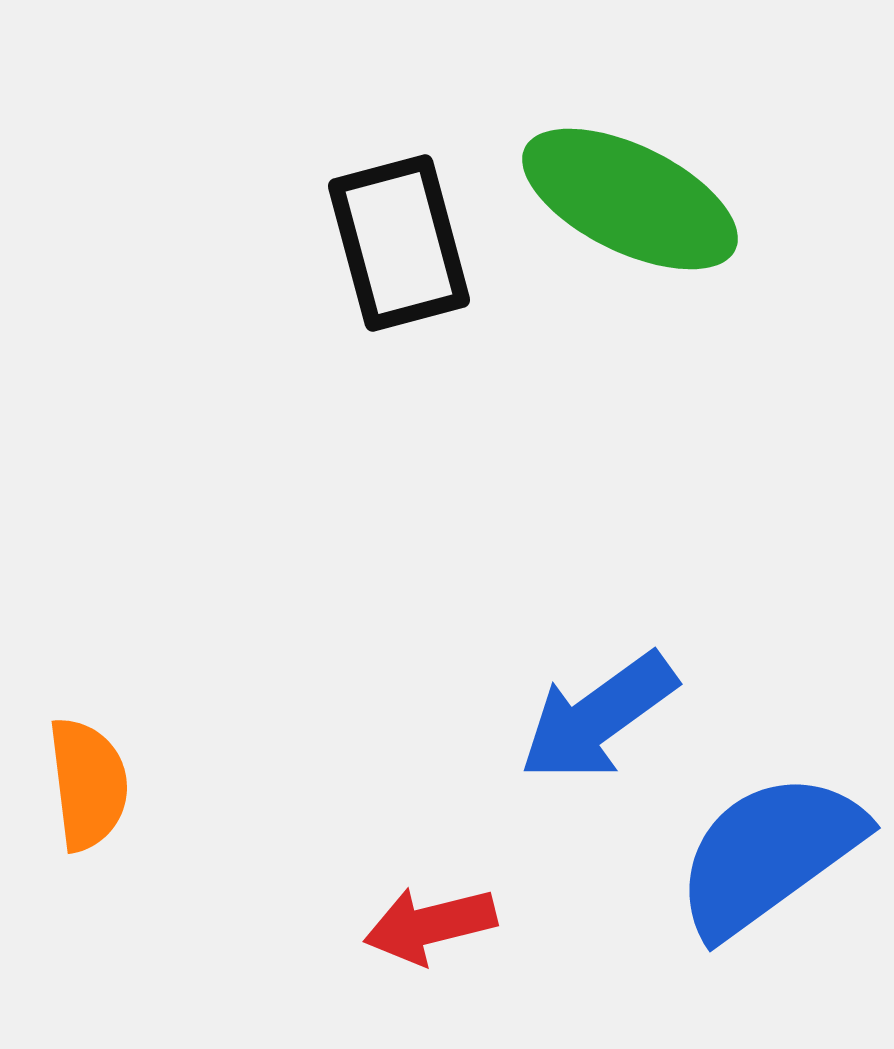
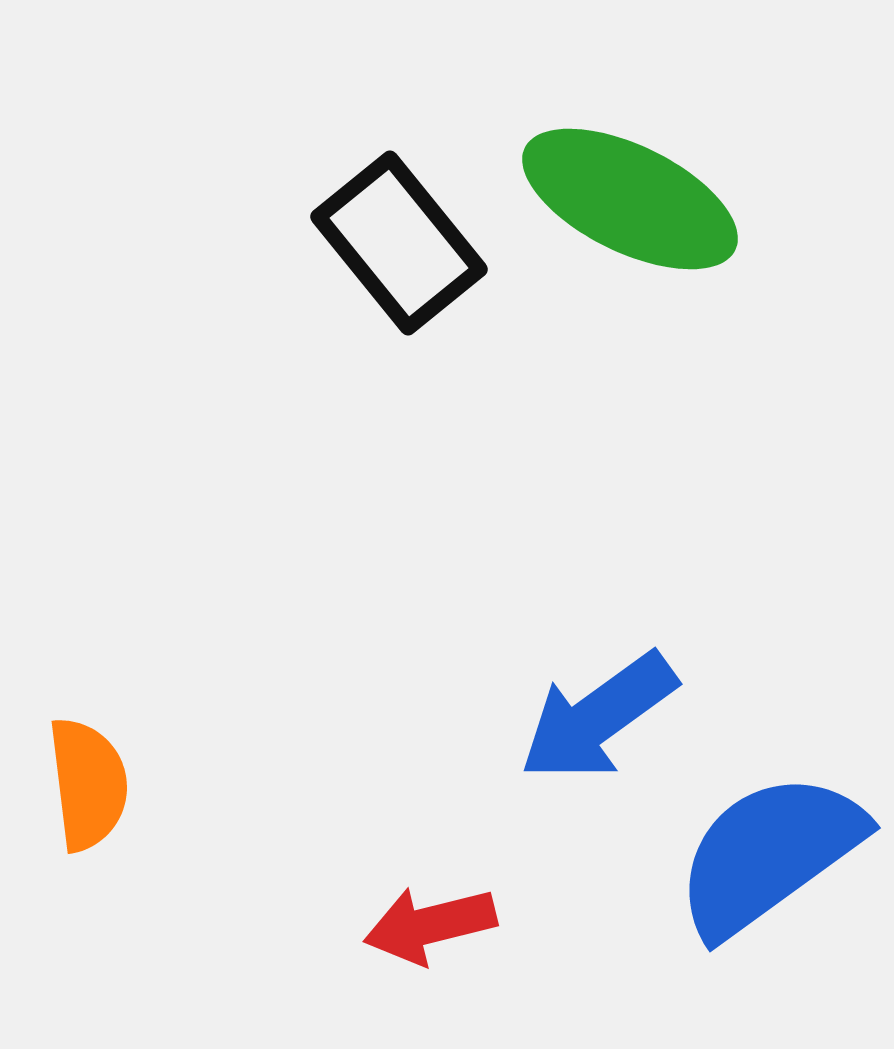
black rectangle: rotated 24 degrees counterclockwise
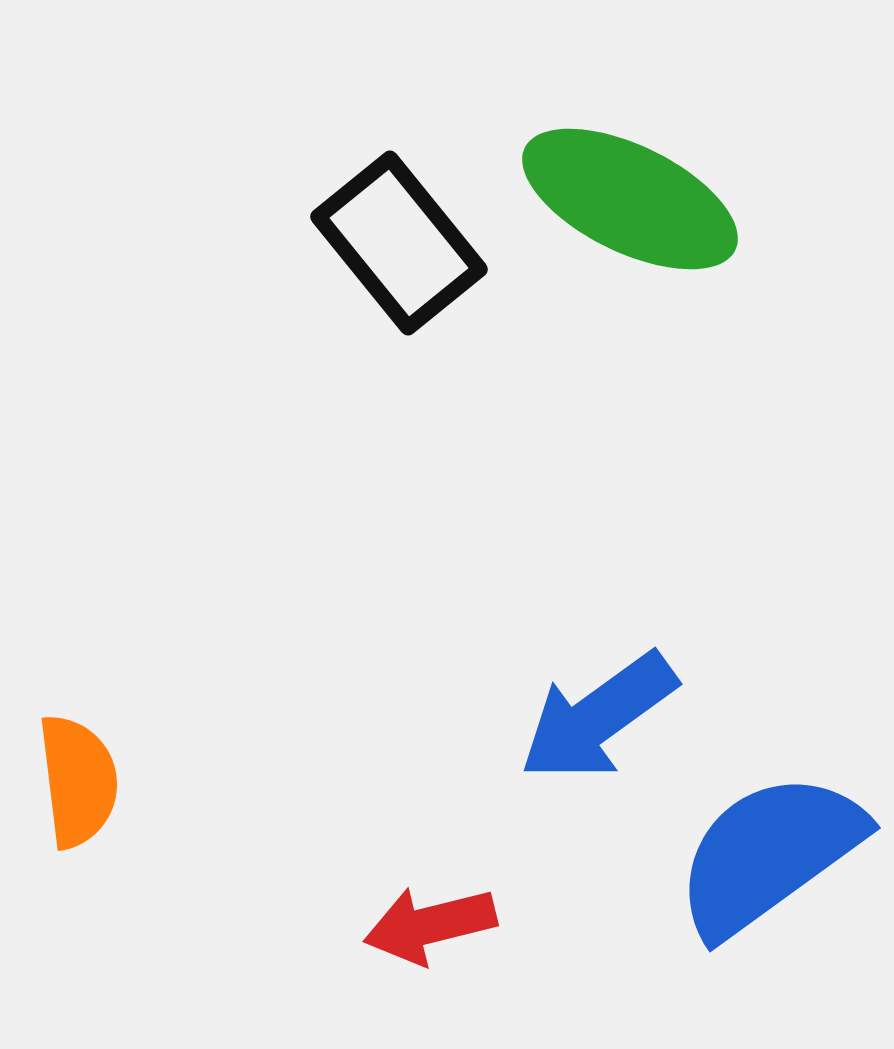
orange semicircle: moved 10 px left, 3 px up
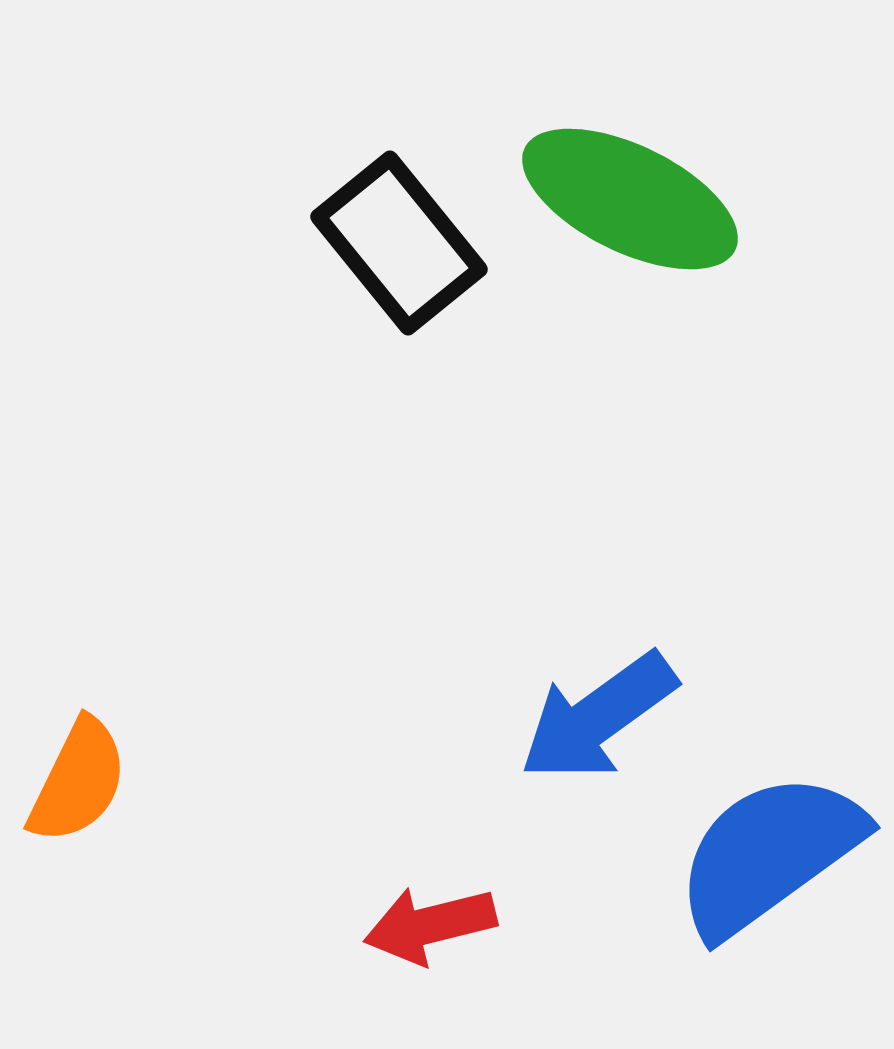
orange semicircle: rotated 33 degrees clockwise
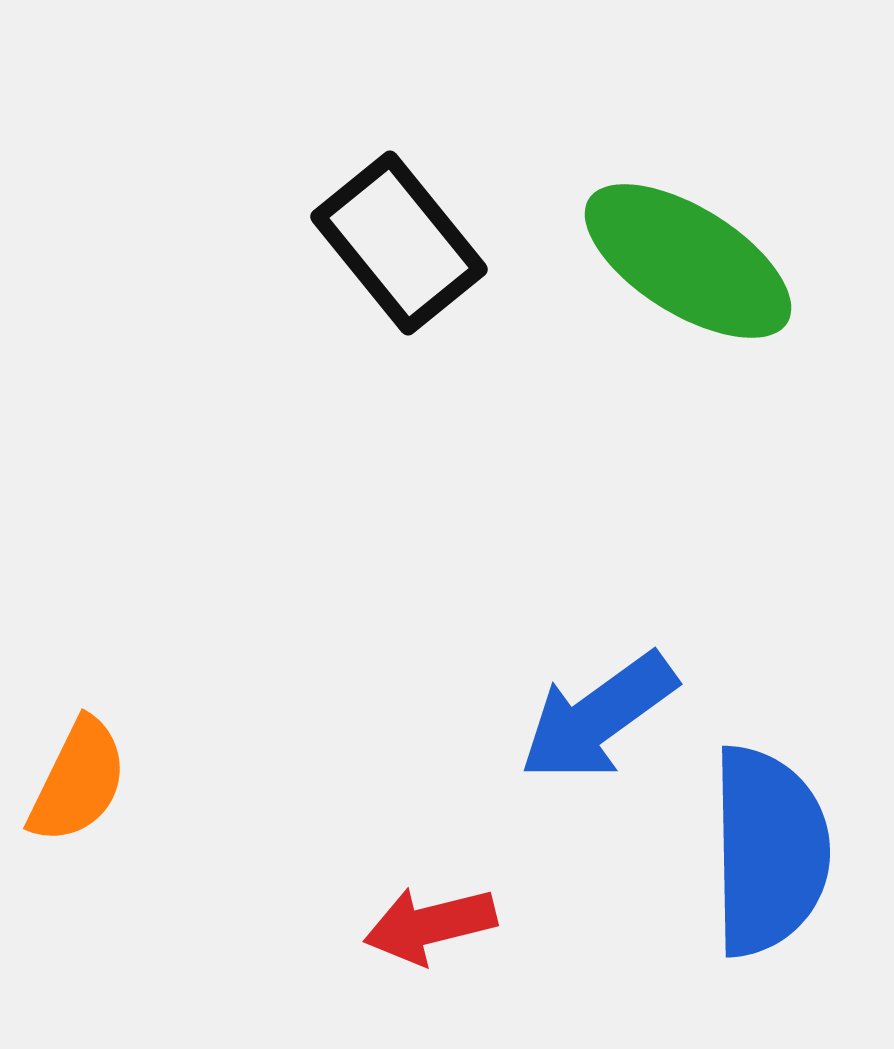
green ellipse: moved 58 px right, 62 px down; rotated 6 degrees clockwise
blue semicircle: moved 3 px up; rotated 125 degrees clockwise
